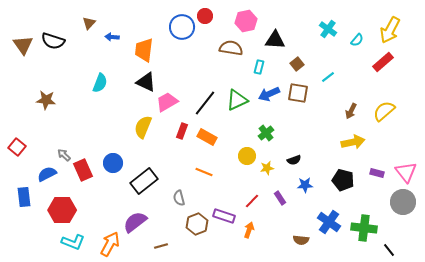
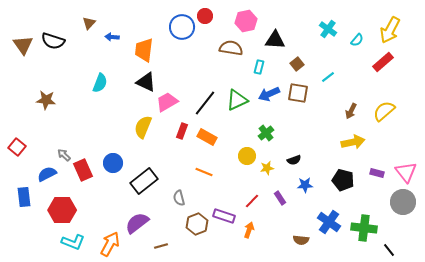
purple semicircle at (135, 222): moved 2 px right, 1 px down
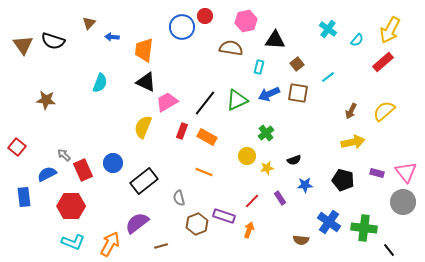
red hexagon at (62, 210): moved 9 px right, 4 px up
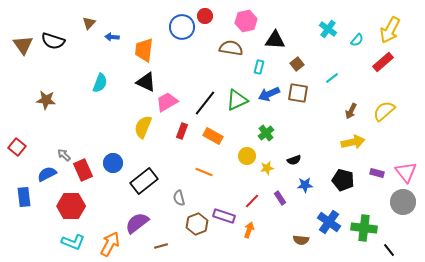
cyan line at (328, 77): moved 4 px right, 1 px down
orange rectangle at (207, 137): moved 6 px right, 1 px up
